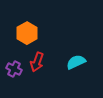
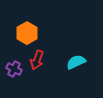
red arrow: moved 2 px up
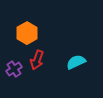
purple cross: rotated 28 degrees clockwise
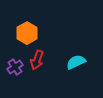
purple cross: moved 1 px right, 2 px up
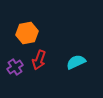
orange hexagon: rotated 20 degrees clockwise
red arrow: moved 2 px right
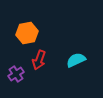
cyan semicircle: moved 2 px up
purple cross: moved 1 px right, 7 px down
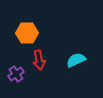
orange hexagon: rotated 10 degrees clockwise
red arrow: rotated 30 degrees counterclockwise
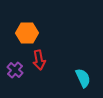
cyan semicircle: moved 7 px right, 18 px down; rotated 90 degrees clockwise
purple cross: moved 1 px left, 4 px up; rotated 14 degrees counterclockwise
